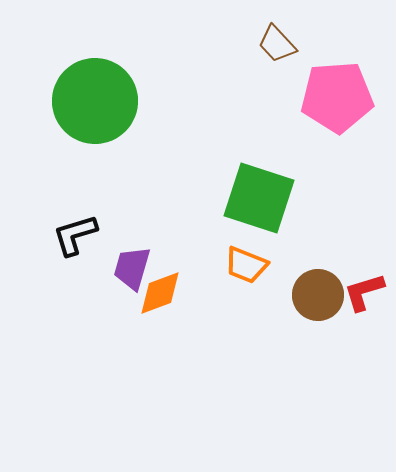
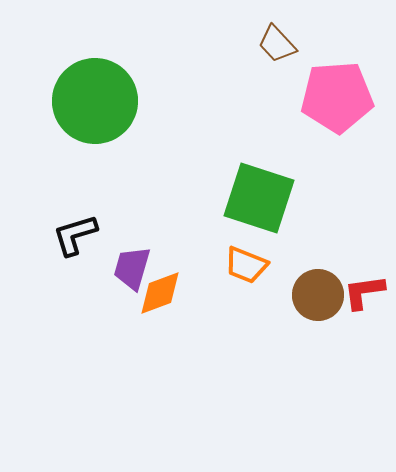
red L-shape: rotated 9 degrees clockwise
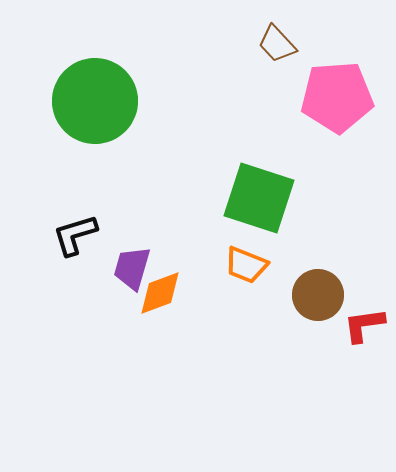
red L-shape: moved 33 px down
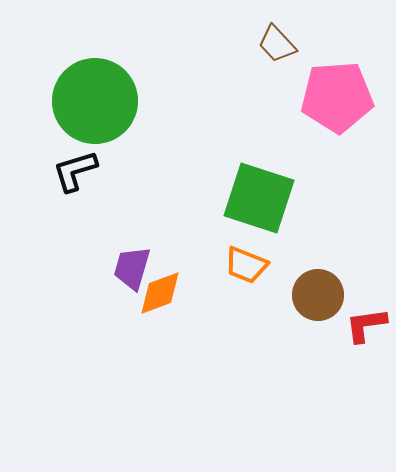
black L-shape: moved 64 px up
red L-shape: moved 2 px right
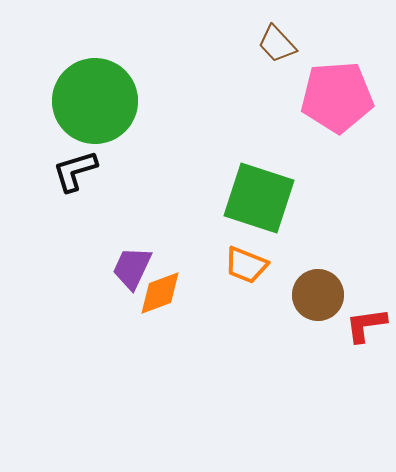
purple trapezoid: rotated 9 degrees clockwise
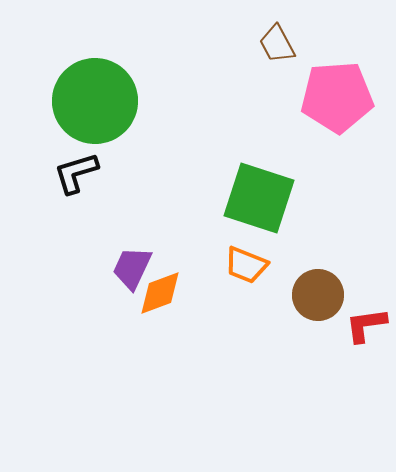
brown trapezoid: rotated 15 degrees clockwise
black L-shape: moved 1 px right, 2 px down
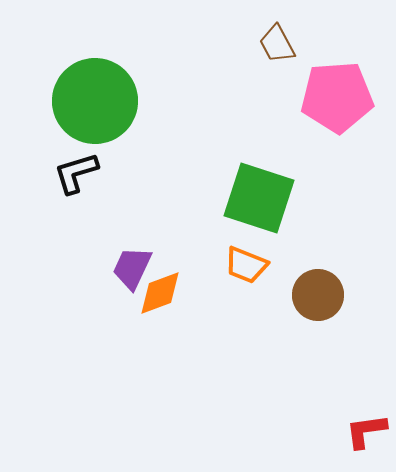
red L-shape: moved 106 px down
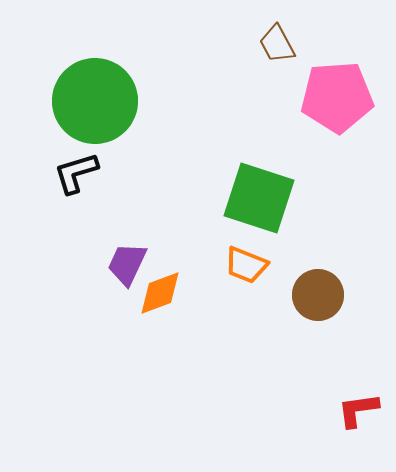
purple trapezoid: moved 5 px left, 4 px up
red L-shape: moved 8 px left, 21 px up
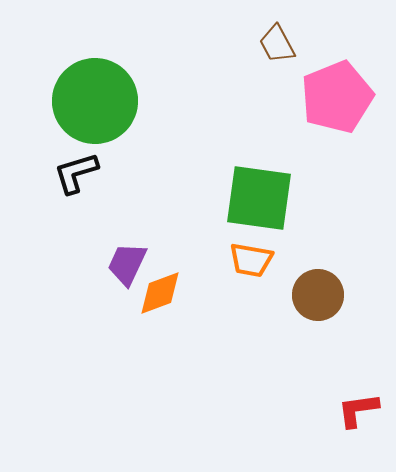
pink pentagon: rotated 18 degrees counterclockwise
green square: rotated 10 degrees counterclockwise
orange trapezoid: moved 5 px right, 5 px up; rotated 12 degrees counterclockwise
